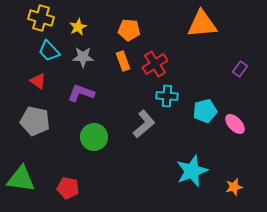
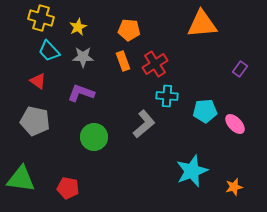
cyan pentagon: rotated 10 degrees clockwise
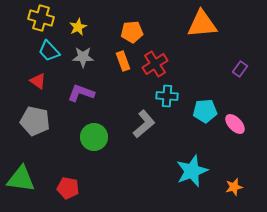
orange pentagon: moved 3 px right, 2 px down; rotated 10 degrees counterclockwise
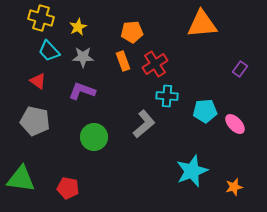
purple L-shape: moved 1 px right, 2 px up
